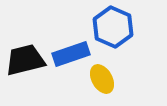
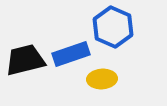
yellow ellipse: rotated 64 degrees counterclockwise
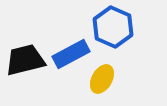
blue rectangle: rotated 9 degrees counterclockwise
yellow ellipse: rotated 56 degrees counterclockwise
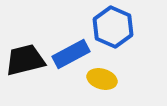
yellow ellipse: rotated 76 degrees clockwise
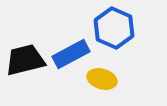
blue hexagon: moved 1 px right, 1 px down
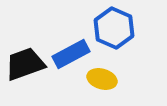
black trapezoid: moved 4 px down; rotated 6 degrees counterclockwise
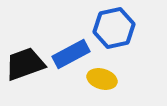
blue hexagon: rotated 24 degrees clockwise
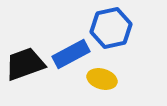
blue hexagon: moved 3 px left
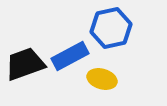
blue rectangle: moved 1 px left, 2 px down
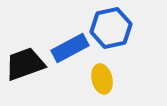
blue rectangle: moved 8 px up
yellow ellipse: rotated 60 degrees clockwise
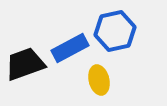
blue hexagon: moved 4 px right, 3 px down
yellow ellipse: moved 3 px left, 1 px down
